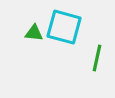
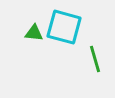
green line: moved 2 px left, 1 px down; rotated 28 degrees counterclockwise
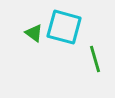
green triangle: rotated 30 degrees clockwise
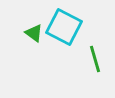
cyan square: rotated 12 degrees clockwise
